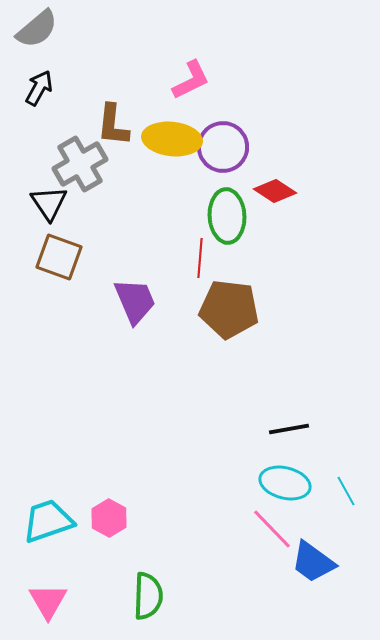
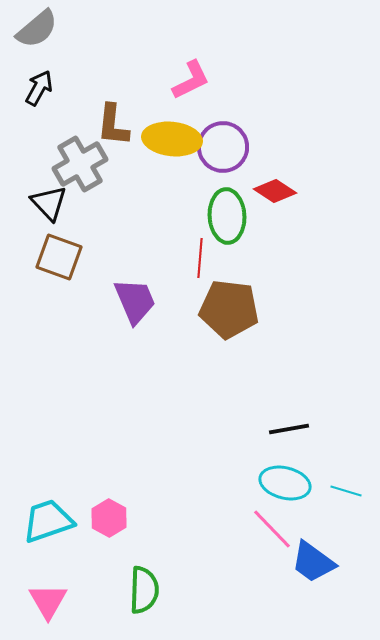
black triangle: rotated 9 degrees counterclockwise
cyan line: rotated 44 degrees counterclockwise
green semicircle: moved 4 px left, 6 px up
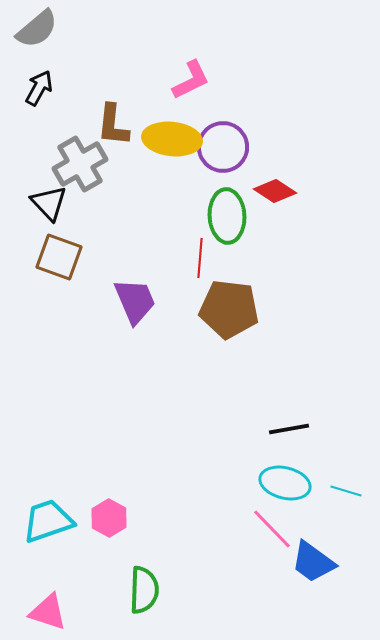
pink triangle: moved 11 px down; rotated 42 degrees counterclockwise
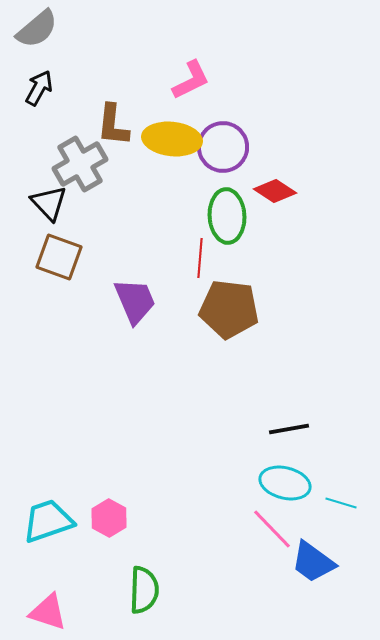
cyan line: moved 5 px left, 12 px down
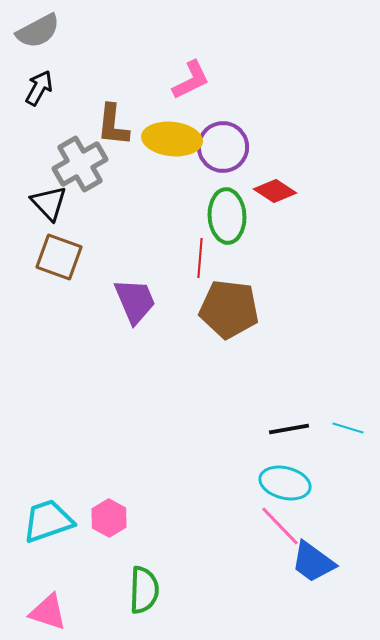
gray semicircle: moved 1 px right, 2 px down; rotated 12 degrees clockwise
cyan line: moved 7 px right, 75 px up
pink line: moved 8 px right, 3 px up
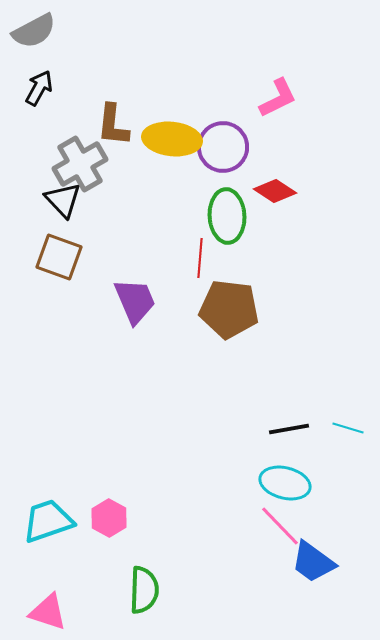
gray semicircle: moved 4 px left
pink L-shape: moved 87 px right, 18 px down
black triangle: moved 14 px right, 3 px up
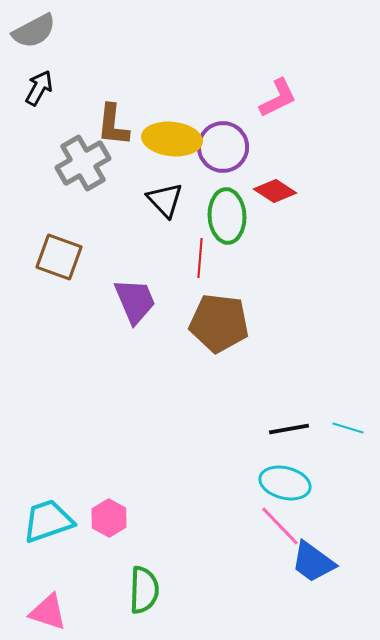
gray cross: moved 3 px right, 1 px up
black triangle: moved 102 px right
brown pentagon: moved 10 px left, 14 px down
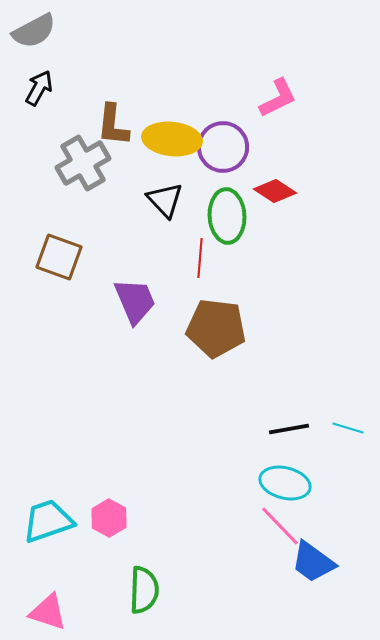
brown pentagon: moved 3 px left, 5 px down
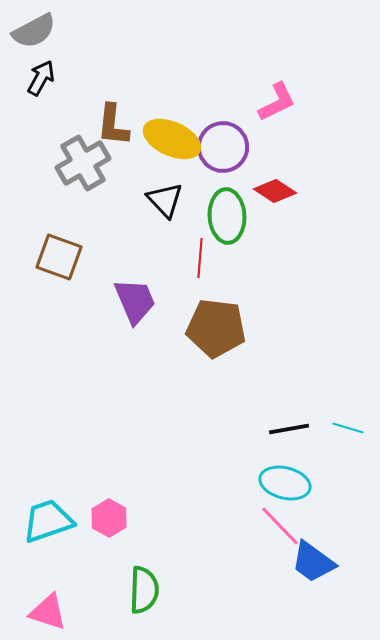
black arrow: moved 2 px right, 10 px up
pink L-shape: moved 1 px left, 4 px down
yellow ellipse: rotated 18 degrees clockwise
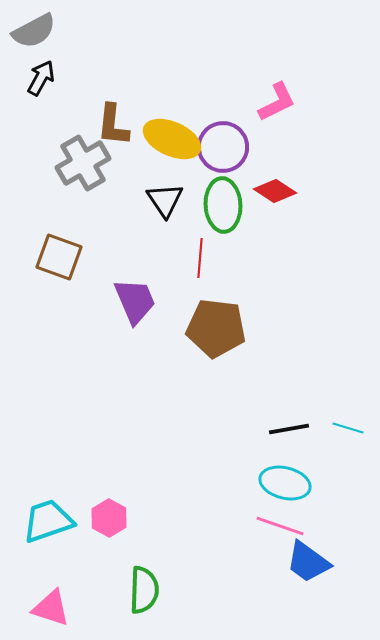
black triangle: rotated 9 degrees clockwise
green ellipse: moved 4 px left, 11 px up
pink line: rotated 27 degrees counterclockwise
blue trapezoid: moved 5 px left
pink triangle: moved 3 px right, 4 px up
